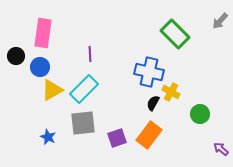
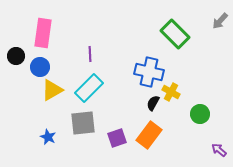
cyan rectangle: moved 5 px right, 1 px up
purple arrow: moved 2 px left, 1 px down
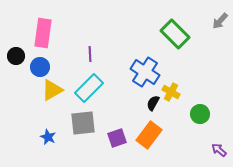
blue cross: moved 4 px left; rotated 20 degrees clockwise
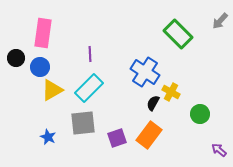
green rectangle: moved 3 px right
black circle: moved 2 px down
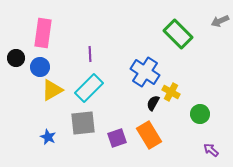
gray arrow: rotated 24 degrees clockwise
orange rectangle: rotated 68 degrees counterclockwise
purple arrow: moved 8 px left
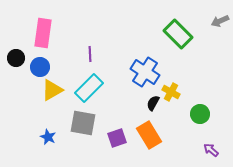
gray square: rotated 16 degrees clockwise
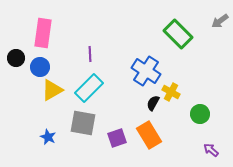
gray arrow: rotated 12 degrees counterclockwise
blue cross: moved 1 px right, 1 px up
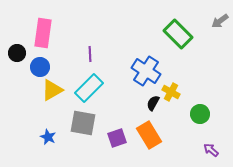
black circle: moved 1 px right, 5 px up
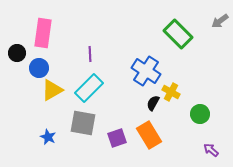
blue circle: moved 1 px left, 1 px down
